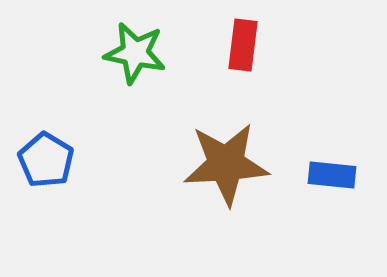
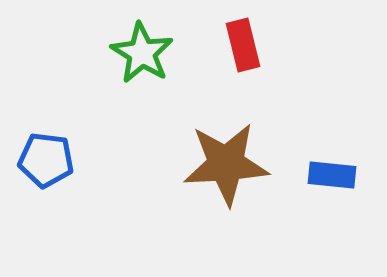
red rectangle: rotated 21 degrees counterclockwise
green star: moved 7 px right; rotated 20 degrees clockwise
blue pentagon: rotated 24 degrees counterclockwise
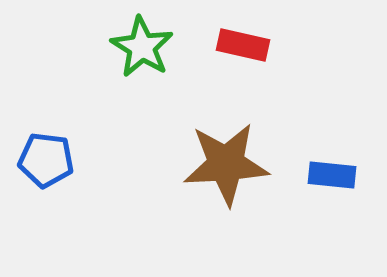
red rectangle: rotated 63 degrees counterclockwise
green star: moved 6 px up
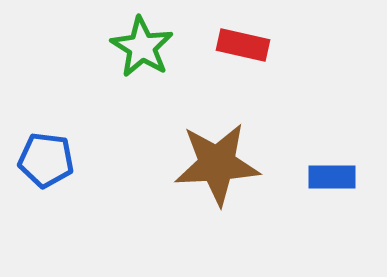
brown star: moved 9 px left
blue rectangle: moved 2 px down; rotated 6 degrees counterclockwise
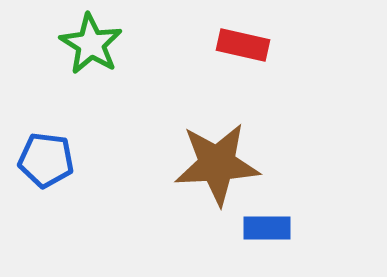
green star: moved 51 px left, 3 px up
blue rectangle: moved 65 px left, 51 px down
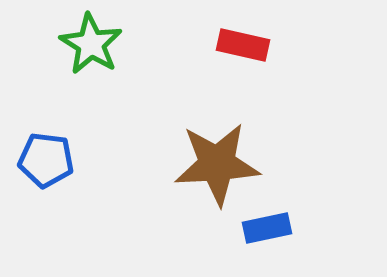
blue rectangle: rotated 12 degrees counterclockwise
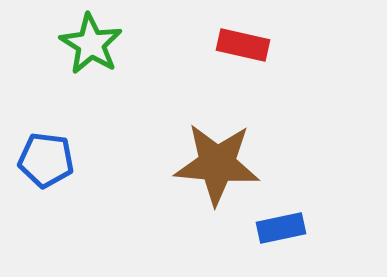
brown star: rotated 8 degrees clockwise
blue rectangle: moved 14 px right
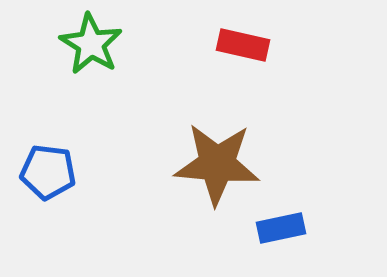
blue pentagon: moved 2 px right, 12 px down
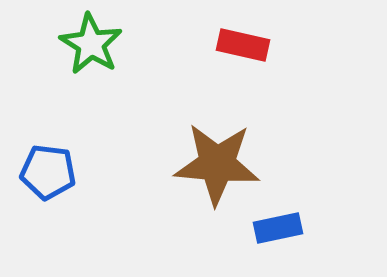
blue rectangle: moved 3 px left
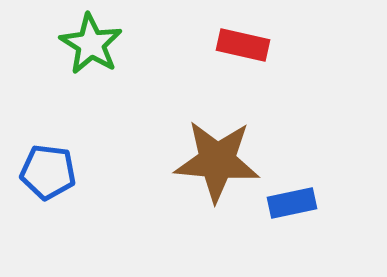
brown star: moved 3 px up
blue rectangle: moved 14 px right, 25 px up
